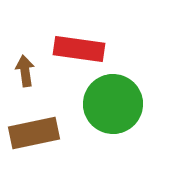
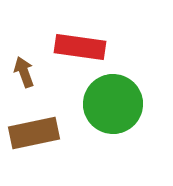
red rectangle: moved 1 px right, 2 px up
brown arrow: moved 1 px left, 1 px down; rotated 12 degrees counterclockwise
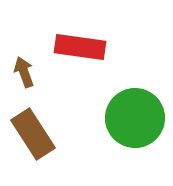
green circle: moved 22 px right, 14 px down
brown rectangle: moved 1 px left, 1 px down; rotated 69 degrees clockwise
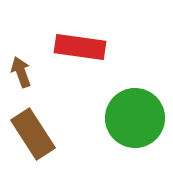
brown arrow: moved 3 px left
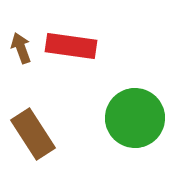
red rectangle: moved 9 px left, 1 px up
brown arrow: moved 24 px up
